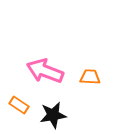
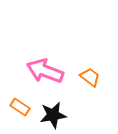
orange trapezoid: rotated 35 degrees clockwise
orange rectangle: moved 1 px right, 2 px down
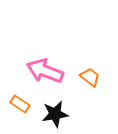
orange rectangle: moved 3 px up
black star: moved 2 px right, 1 px up
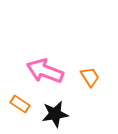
orange trapezoid: rotated 20 degrees clockwise
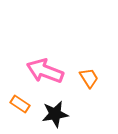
orange trapezoid: moved 1 px left, 1 px down
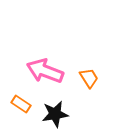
orange rectangle: moved 1 px right
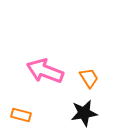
orange rectangle: moved 11 px down; rotated 18 degrees counterclockwise
black star: moved 29 px right, 1 px up
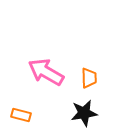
pink arrow: moved 1 px right, 1 px down; rotated 9 degrees clockwise
orange trapezoid: rotated 30 degrees clockwise
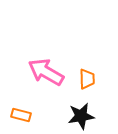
orange trapezoid: moved 2 px left, 1 px down
black star: moved 3 px left, 3 px down
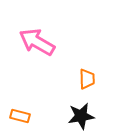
pink arrow: moved 9 px left, 30 px up
orange rectangle: moved 1 px left, 1 px down
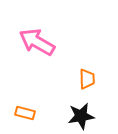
orange rectangle: moved 5 px right, 3 px up
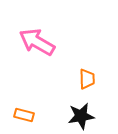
orange rectangle: moved 1 px left, 2 px down
